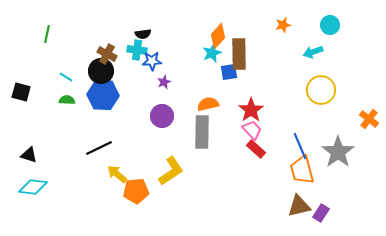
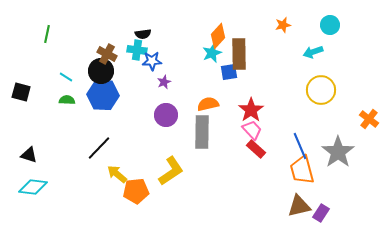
purple circle: moved 4 px right, 1 px up
black line: rotated 20 degrees counterclockwise
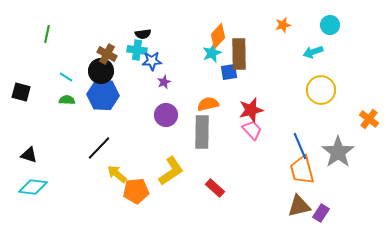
red star: rotated 20 degrees clockwise
red rectangle: moved 41 px left, 39 px down
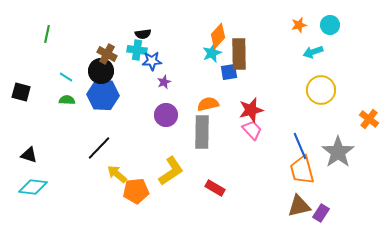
orange star: moved 16 px right
red rectangle: rotated 12 degrees counterclockwise
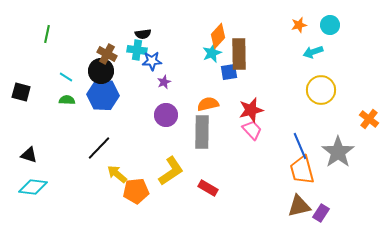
red rectangle: moved 7 px left
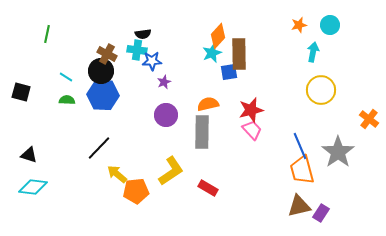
cyan arrow: rotated 120 degrees clockwise
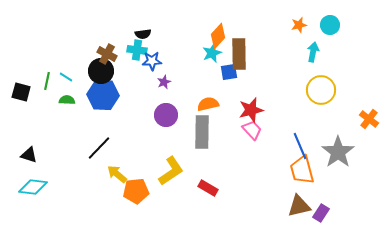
green line: moved 47 px down
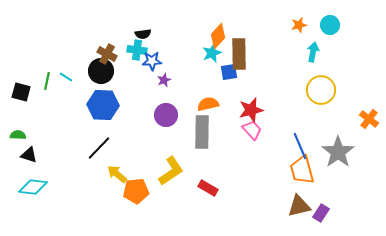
purple star: moved 2 px up
blue hexagon: moved 10 px down
green semicircle: moved 49 px left, 35 px down
